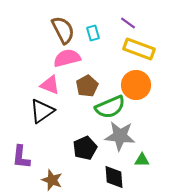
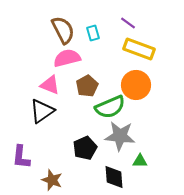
green triangle: moved 2 px left, 1 px down
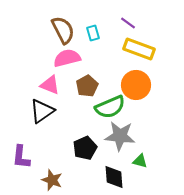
green triangle: rotated 14 degrees clockwise
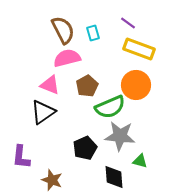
black triangle: moved 1 px right, 1 px down
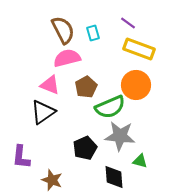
brown pentagon: moved 1 px left, 1 px down
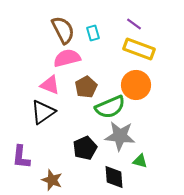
purple line: moved 6 px right, 1 px down
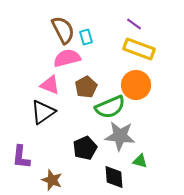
cyan rectangle: moved 7 px left, 4 px down
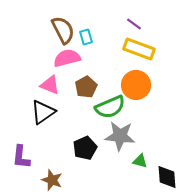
black diamond: moved 53 px right
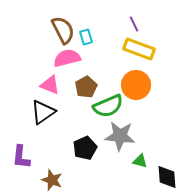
purple line: rotated 28 degrees clockwise
green semicircle: moved 2 px left, 1 px up
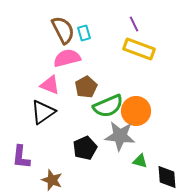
cyan rectangle: moved 2 px left, 4 px up
orange circle: moved 26 px down
